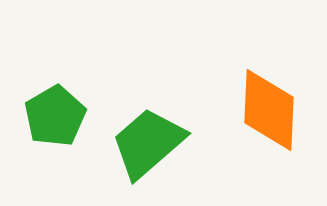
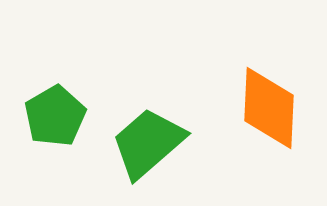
orange diamond: moved 2 px up
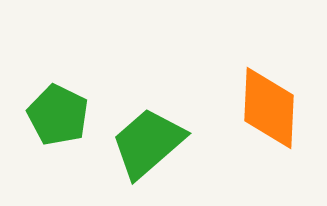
green pentagon: moved 3 px right, 1 px up; rotated 16 degrees counterclockwise
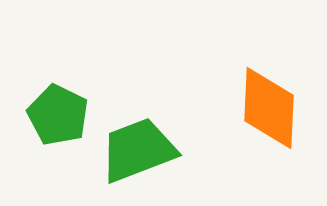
green trapezoid: moved 10 px left, 7 px down; rotated 20 degrees clockwise
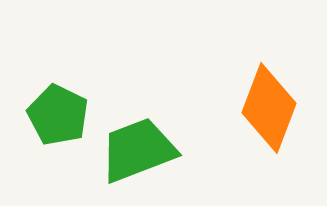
orange diamond: rotated 18 degrees clockwise
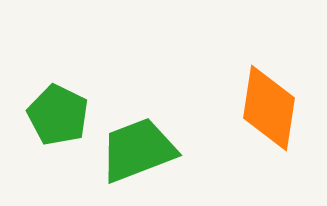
orange diamond: rotated 12 degrees counterclockwise
